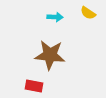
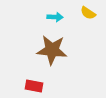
brown star: moved 2 px right, 5 px up
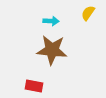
yellow semicircle: rotated 91 degrees clockwise
cyan arrow: moved 4 px left, 4 px down
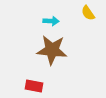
yellow semicircle: rotated 70 degrees counterclockwise
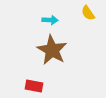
cyan arrow: moved 1 px left, 1 px up
brown star: rotated 24 degrees clockwise
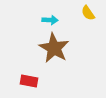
brown star: moved 2 px right, 2 px up
red rectangle: moved 5 px left, 5 px up
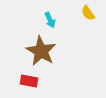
cyan arrow: rotated 63 degrees clockwise
brown star: moved 13 px left, 3 px down
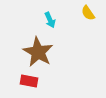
brown star: moved 3 px left, 1 px down
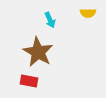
yellow semicircle: rotated 56 degrees counterclockwise
